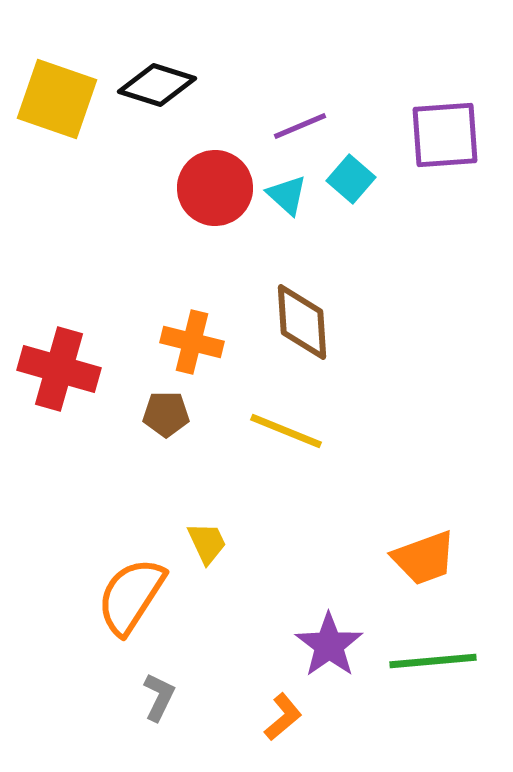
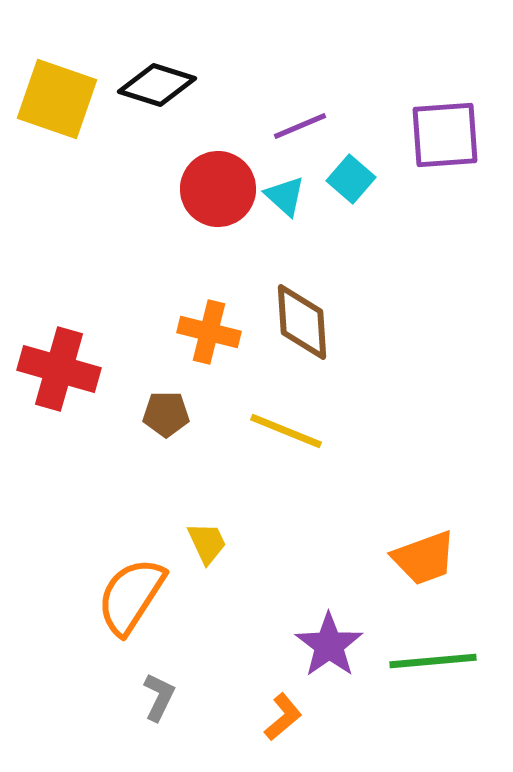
red circle: moved 3 px right, 1 px down
cyan triangle: moved 2 px left, 1 px down
orange cross: moved 17 px right, 10 px up
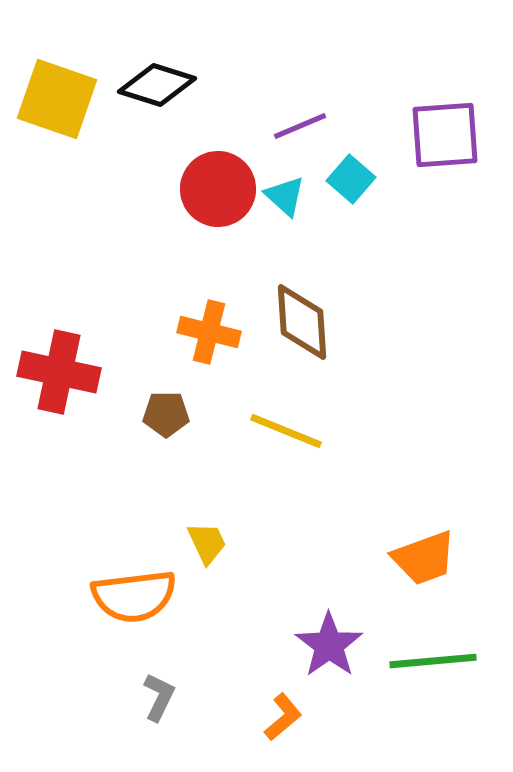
red cross: moved 3 px down; rotated 4 degrees counterclockwise
orange semicircle: moved 3 px right; rotated 130 degrees counterclockwise
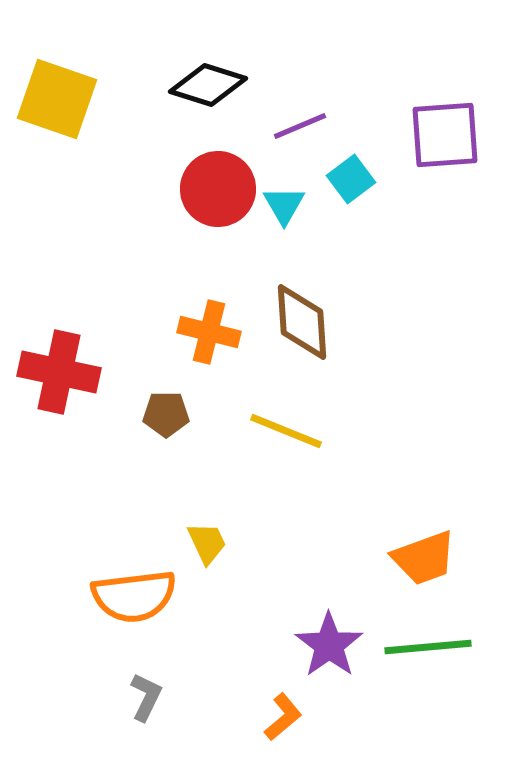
black diamond: moved 51 px right
cyan square: rotated 12 degrees clockwise
cyan triangle: moved 1 px left, 9 px down; rotated 18 degrees clockwise
green line: moved 5 px left, 14 px up
gray L-shape: moved 13 px left
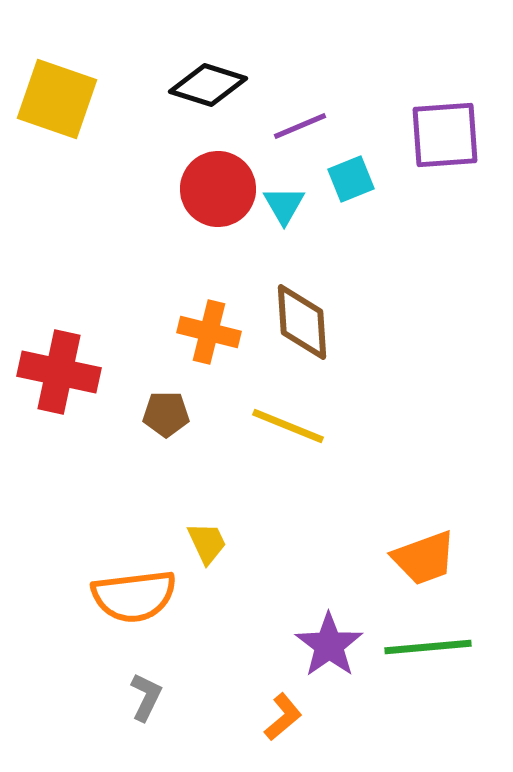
cyan square: rotated 15 degrees clockwise
yellow line: moved 2 px right, 5 px up
